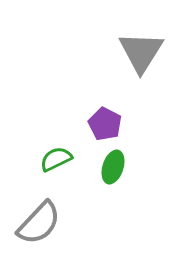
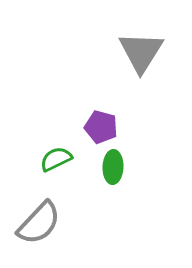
purple pentagon: moved 4 px left, 3 px down; rotated 12 degrees counterclockwise
green ellipse: rotated 16 degrees counterclockwise
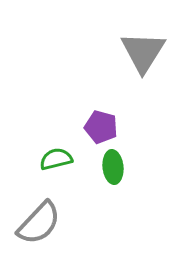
gray triangle: moved 2 px right
green semicircle: rotated 12 degrees clockwise
green ellipse: rotated 8 degrees counterclockwise
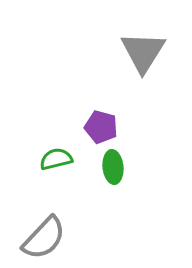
gray semicircle: moved 5 px right, 15 px down
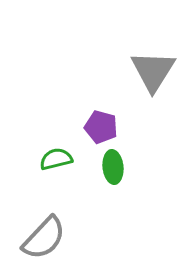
gray triangle: moved 10 px right, 19 px down
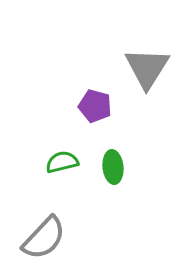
gray triangle: moved 6 px left, 3 px up
purple pentagon: moved 6 px left, 21 px up
green semicircle: moved 6 px right, 3 px down
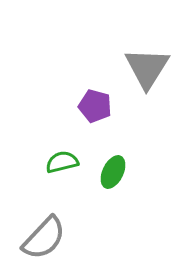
green ellipse: moved 5 px down; rotated 32 degrees clockwise
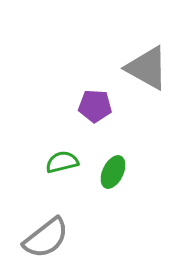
gray triangle: rotated 33 degrees counterclockwise
purple pentagon: rotated 12 degrees counterclockwise
gray semicircle: moved 2 px right; rotated 9 degrees clockwise
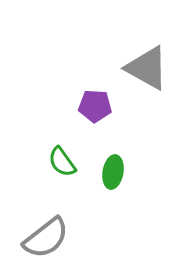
green semicircle: rotated 112 degrees counterclockwise
green ellipse: rotated 16 degrees counterclockwise
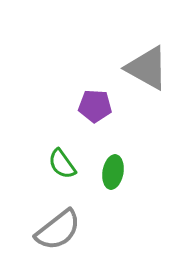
green semicircle: moved 2 px down
gray semicircle: moved 12 px right, 8 px up
